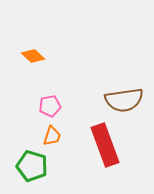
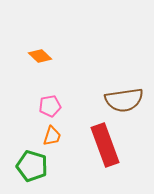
orange diamond: moved 7 px right
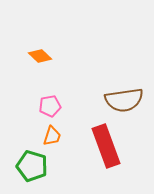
red rectangle: moved 1 px right, 1 px down
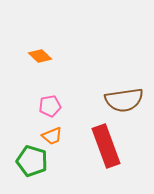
orange trapezoid: rotated 50 degrees clockwise
green pentagon: moved 5 px up
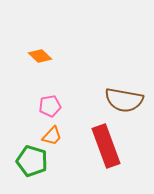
brown semicircle: rotated 18 degrees clockwise
orange trapezoid: rotated 25 degrees counterclockwise
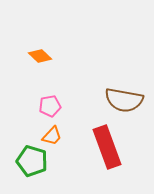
red rectangle: moved 1 px right, 1 px down
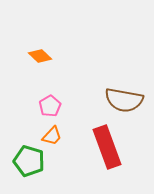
pink pentagon: rotated 20 degrees counterclockwise
green pentagon: moved 3 px left
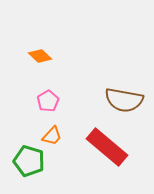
pink pentagon: moved 2 px left, 5 px up
red rectangle: rotated 30 degrees counterclockwise
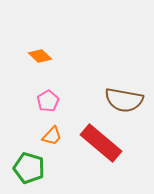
red rectangle: moved 6 px left, 4 px up
green pentagon: moved 7 px down
